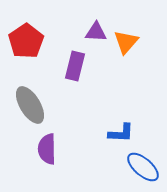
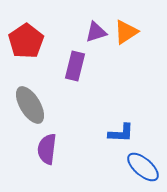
purple triangle: rotated 20 degrees counterclockwise
orange triangle: moved 10 px up; rotated 16 degrees clockwise
purple semicircle: rotated 8 degrees clockwise
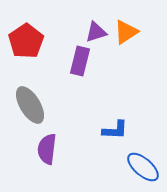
purple rectangle: moved 5 px right, 5 px up
blue L-shape: moved 6 px left, 3 px up
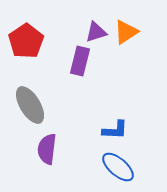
blue ellipse: moved 25 px left
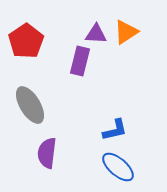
purple triangle: moved 2 px down; rotated 20 degrees clockwise
blue L-shape: rotated 16 degrees counterclockwise
purple semicircle: moved 4 px down
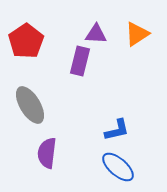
orange triangle: moved 11 px right, 2 px down
blue L-shape: moved 2 px right
